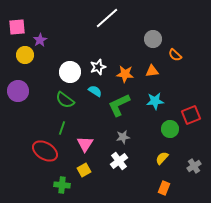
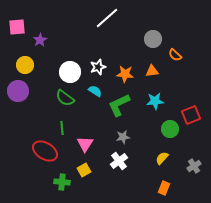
yellow circle: moved 10 px down
green semicircle: moved 2 px up
green line: rotated 24 degrees counterclockwise
green cross: moved 3 px up
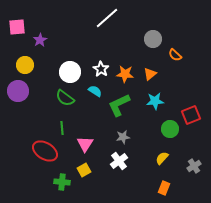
white star: moved 3 px right, 2 px down; rotated 21 degrees counterclockwise
orange triangle: moved 2 px left, 3 px down; rotated 32 degrees counterclockwise
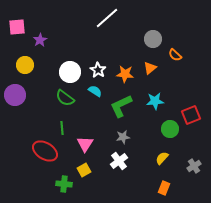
white star: moved 3 px left, 1 px down
orange triangle: moved 6 px up
purple circle: moved 3 px left, 4 px down
green L-shape: moved 2 px right, 1 px down
green cross: moved 2 px right, 2 px down
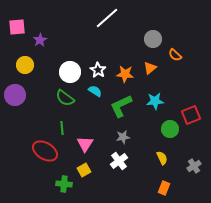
yellow semicircle: rotated 112 degrees clockwise
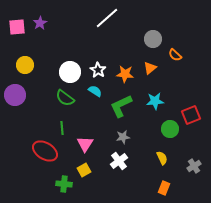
purple star: moved 17 px up
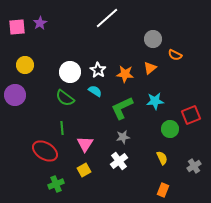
orange semicircle: rotated 16 degrees counterclockwise
green L-shape: moved 1 px right, 2 px down
green cross: moved 8 px left; rotated 28 degrees counterclockwise
orange rectangle: moved 1 px left, 2 px down
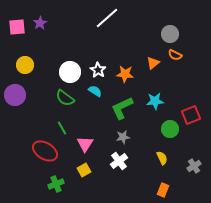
gray circle: moved 17 px right, 5 px up
orange triangle: moved 3 px right, 5 px up
green line: rotated 24 degrees counterclockwise
